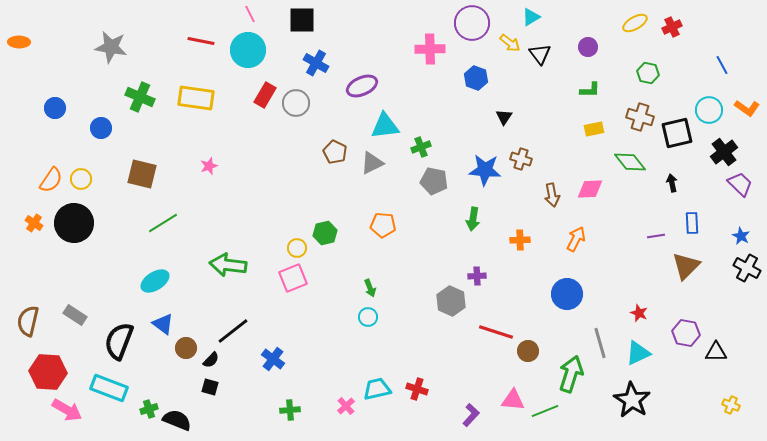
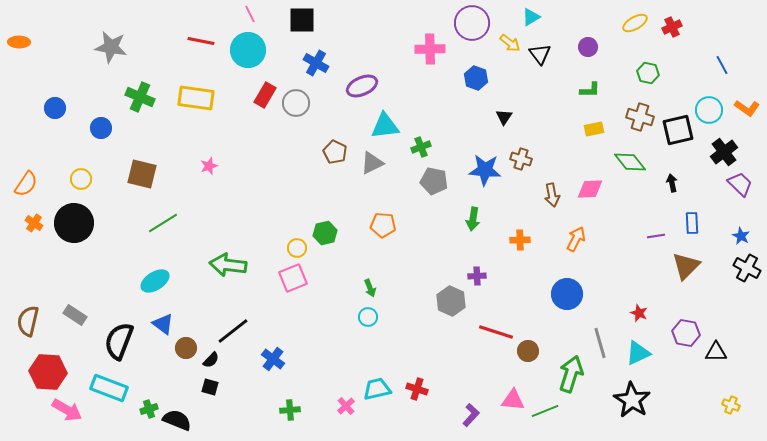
black square at (677, 133): moved 1 px right, 3 px up
orange semicircle at (51, 180): moved 25 px left, 4 px down
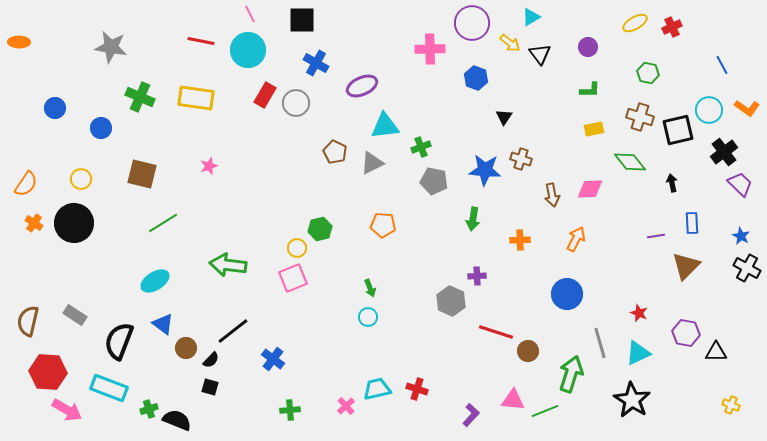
green hexagon at (325, 233): moved 5 px left, 4 px up
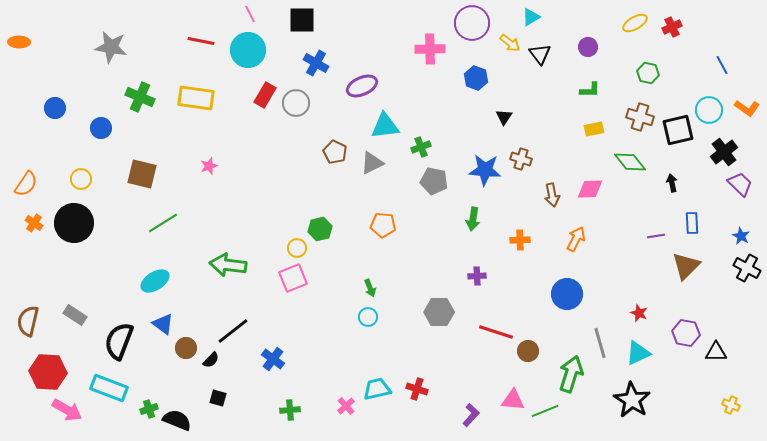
gray hexagon at (451, 301): moved 12 px left, 11 px down; rotated 24 degrees counterclockwise
black square at (210, 387): moved 8 px right, 11 px down
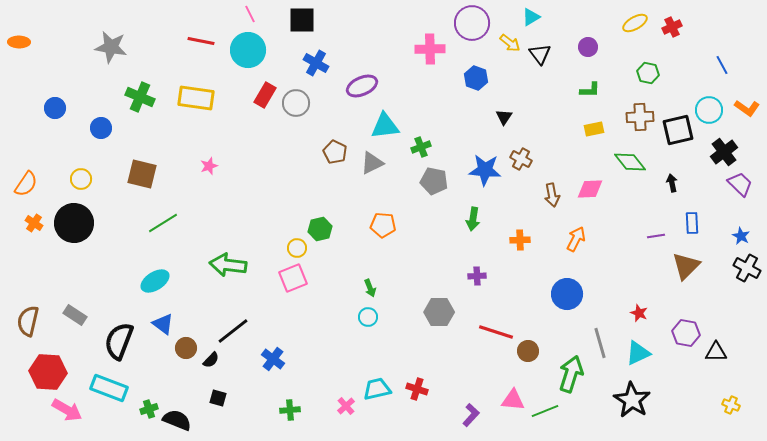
brown cross at (640, 117): rotated 20 degrees counterclockwise
brown cross at (521, 159): rotated 10 degrees clockwise
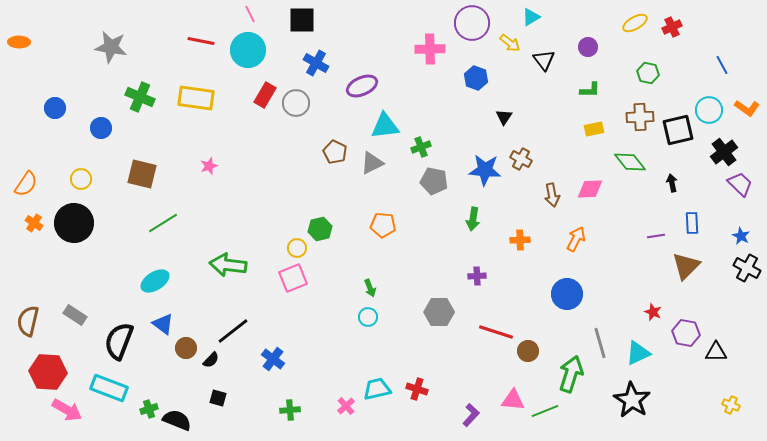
black triangle at (540, 54): moved 4 px right, 6 px down
red star at (639, 313): moved 14 px right, 1 px up
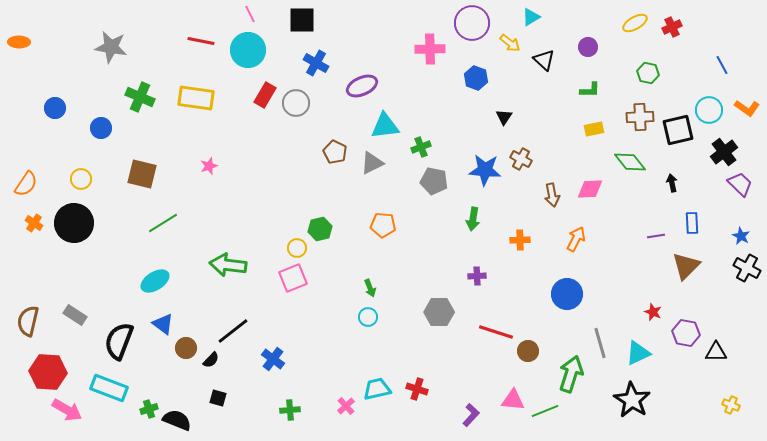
black triangle at (544, 60): rotated 10 degrees counterclockwise
